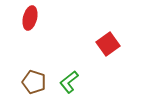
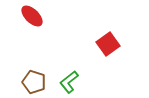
red ellipse: moved 2 px right, 2 px up; rotated 60 degrees counterclockwise
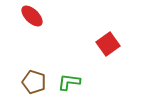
green L-shape: rotated 45 degrees clockwise
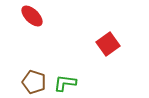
green L-shape: moved 4 px left, 1 px down
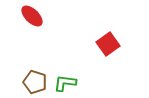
brown pentagon: moved 1 px right
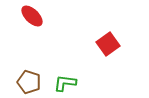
brown pentagon: moved 6 px left
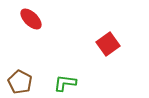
red ellipse: moved 1 px left, 3 px down
brown pentagon: moved 9 px left; rotated 10 degrees clockwise
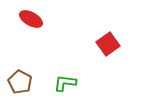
red ellipse: rotated 15 degrees counterclockwise
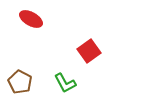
red square: moved 19 px left, 7 px down
green L-shape: rotated 125 degrees counterclockwise
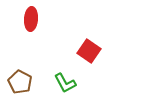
red ellipse: rotated 65 degrees clockwise
red square: rotated 20 degrees counterclockwise
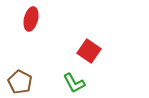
red ellipse: rotated 10 degrees clockwise
green L-shape: moved 9 px right
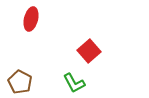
red square: rotated 15 degrees clockwise
